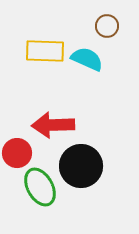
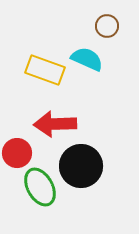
yellow rectangle: moved 19 px down; rotated 18 degrees clockwise
red arrow: moved 2 px right, 1 px up
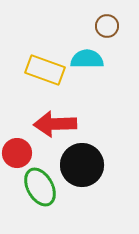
cyan semicircle: rotated 24 degrees counterclockwise
black circle: moved 1 px right, 1 px up
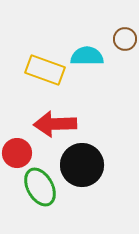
brown circle: moved 18 px right, 13 px down
cyan semicircle: moved 3 px up
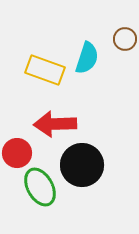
cyan semicircle: moved 2 px down; rotated 108 degrees clockwise
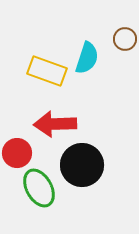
yellow rectangle: moved 2 px right, 1 px down
green ellipse: moved 1 px left, 1 px down
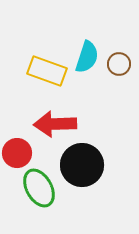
brown circle: moved 6 px left, 25 px down
cyan semicircle: moved 1 px up
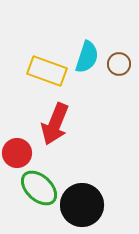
red arrow: rotated 66 degrees counterclockwise
black circle: moved 40 px down
green ellipse: rotated 18 degrees counterclockwise
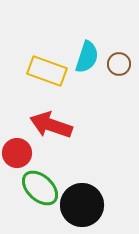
red arrow: moved 4 px left, 1 px down; rotated 87 degrees clockwise
green ellipse: moved 1 px right
